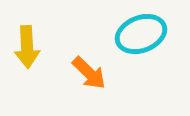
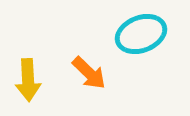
yellow arrow: moved 1 px right, 33 px down
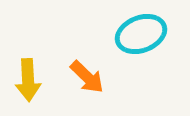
orange arrow: moved 2 px left, 4 px down
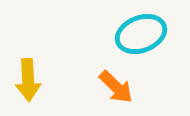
orange arrow: moved 29 px right, 10 px down
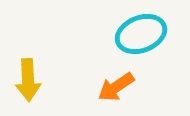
orange arrow: rotated 102 degrees clockwise
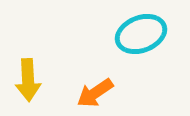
orange arrow: moved 21 px left, 6 px down
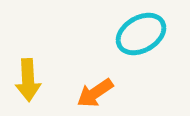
cyan ellipse: rotated 9 degrees counterclockwise
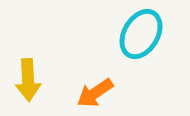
cyan ellipse: rotated 30 degrees counterclockwise
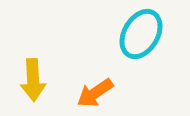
yellow arrow: moved 5 px right
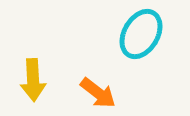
orange arrow: moved 3 px right; rotated 108 degrees counterclockwise
